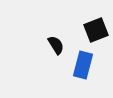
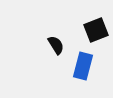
blue rectangle: moved 1 px down
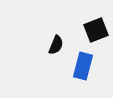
black semicircle: rotated 54 degrees clockwise
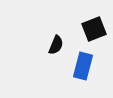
black square: moved 2 px left, 1 px up
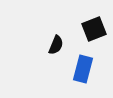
blue rectangle: moved 3 px down
